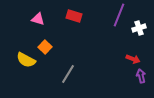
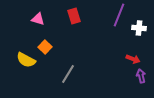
red rectangle: rotated 56 degrees clockwise
white cross: rotated 24 degrees clockwise
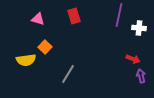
purple line: rotated 10 degrees counterclockwise
yellow semicircle: rotated 36 degrees counterclockwise
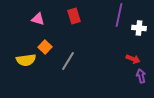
gray line: moved 13 px up
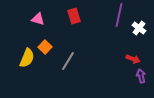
white cross: rotated 32 degrees clockwise
yellow semicircle: moved 1 px right, 2 px up; rotated 60 degrees counterclockwise
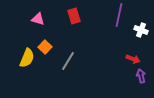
white cross: moved 2 px right, 2 px down; rotated 16 degrees counterclockwise
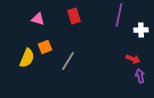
white cross: rotated 24 degrees counterclockwise
orange square: rotated 24 degrees clockwise
purple arrow: moved 1 px left
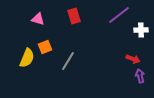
purple line: rotated 40 degrees clockwise
